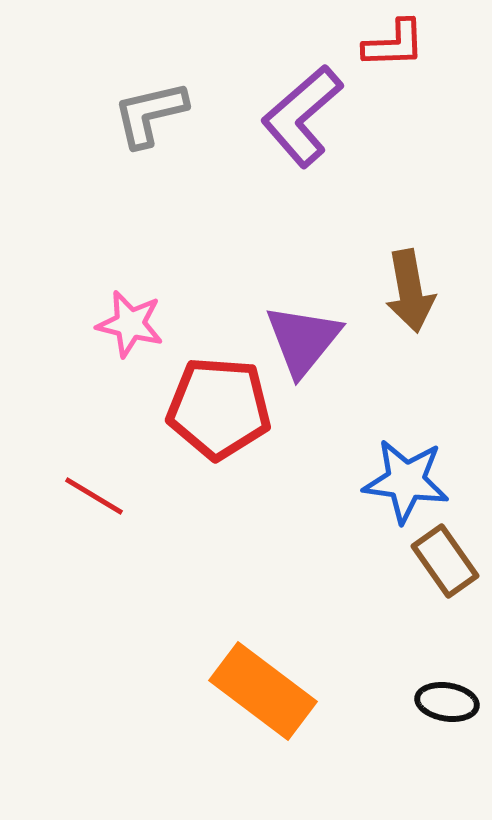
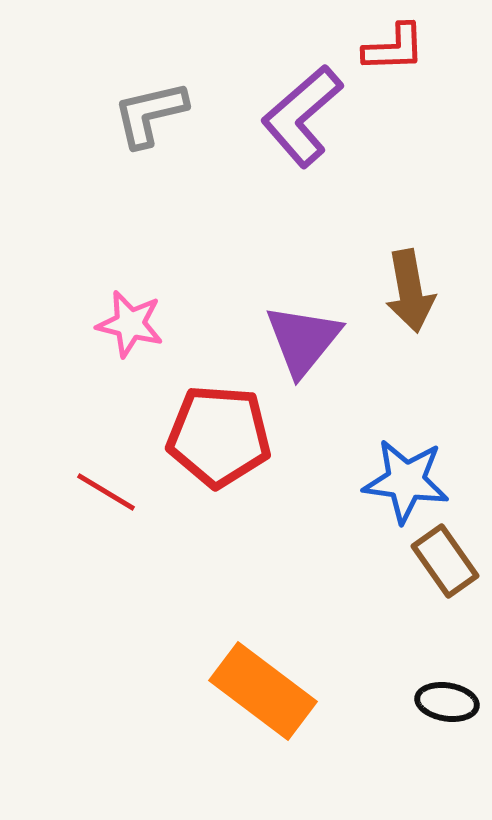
red L-shape: moved 4 px down
red pentagon: moved 28 px down
red line: moved 12 px right, 4 px up
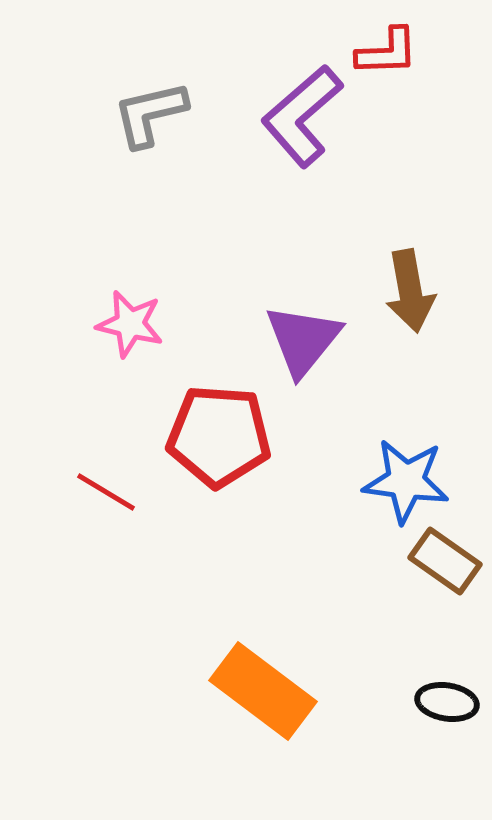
red L-shape: moved 7 px left, 4 px down
brown rectangle: rotated 20 degrees counterclockwise
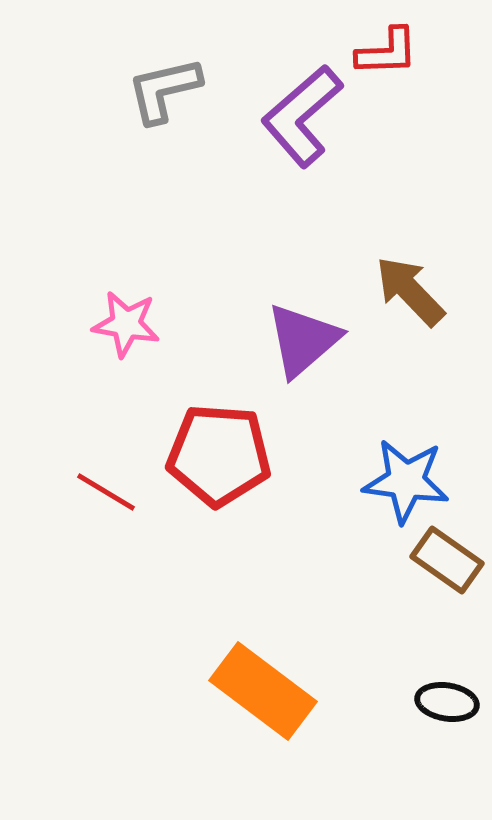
gray L-shape: moved 14 px right, 24 px up
brown arrow: rotated 146 degrees clockwise
pink star: moved 4 px left; rotated 4 degrees counterclockwise
purple triangle: rotated 10 degrees clockwise
red pentagon: moved 19 px down
brown rectangle: moved 2 px right, 1 px up
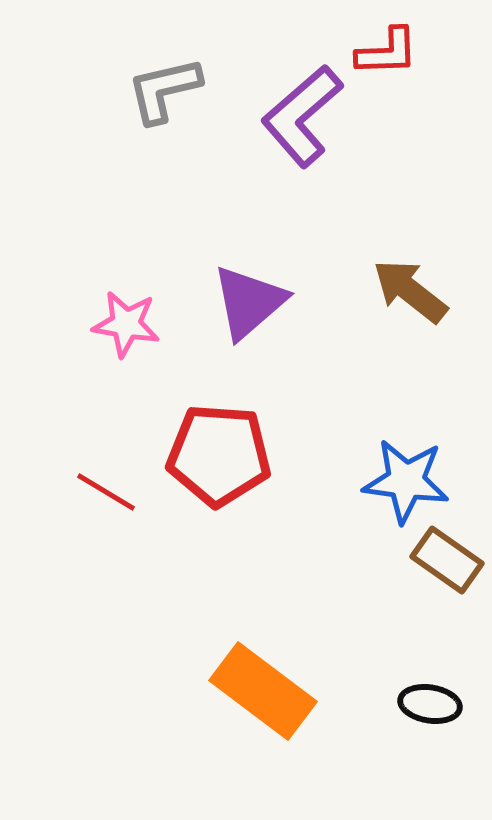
brown arrow: rotated 8 degrees counterclockwise
purple triangle: moved 54 px left, 38 px up
black ellipse: moved 17 px left, 2 px down
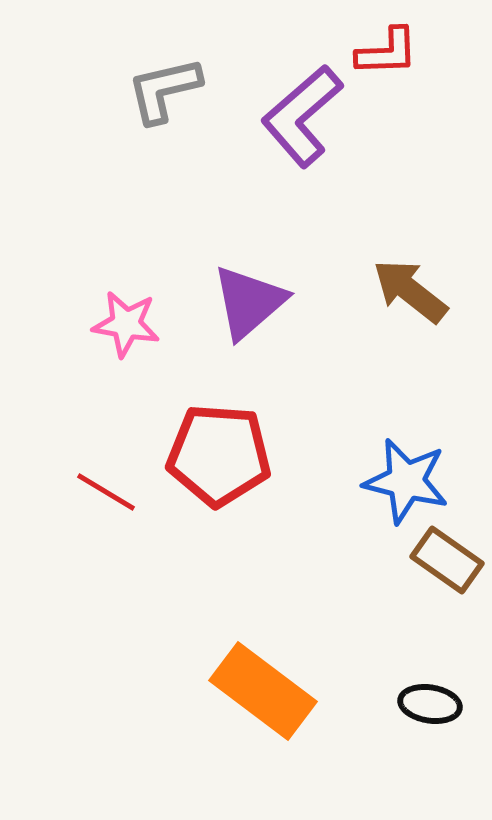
blue star: rotated 6 degrees clockwise
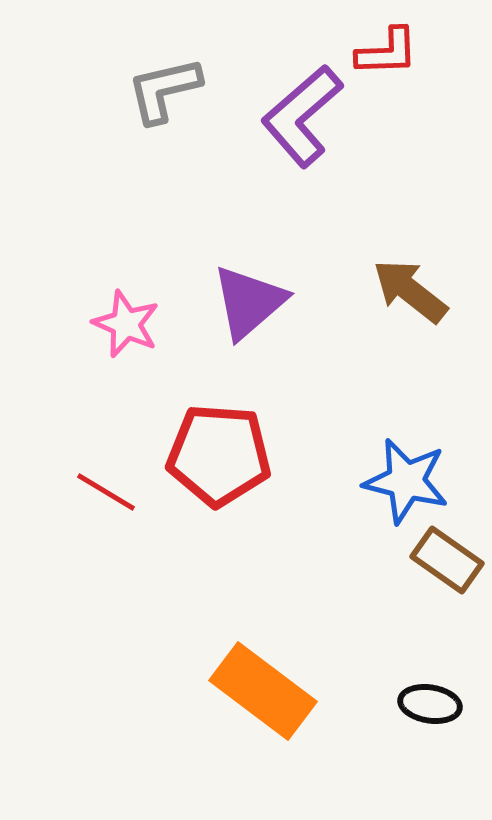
pink star: rotated 14 degrees clockwise
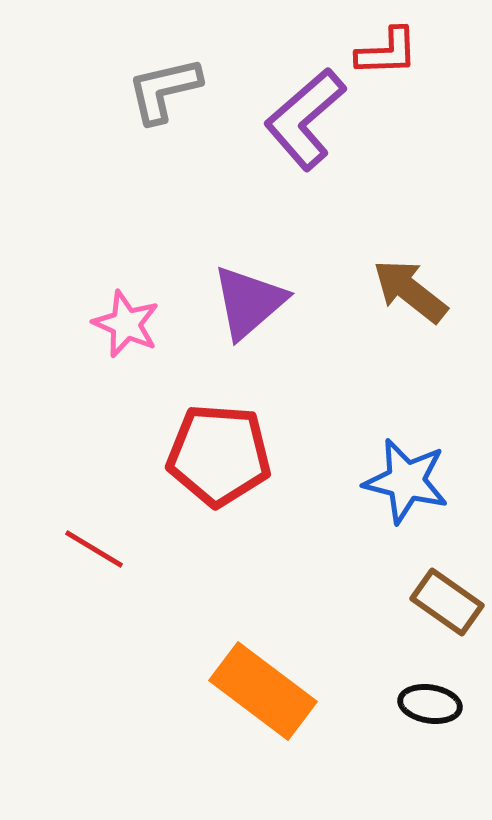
purple L-shape: moved 3 px right, 3 px down
red line: moved 12 px left, 57 px down
brown rectangle: moved 42 px down
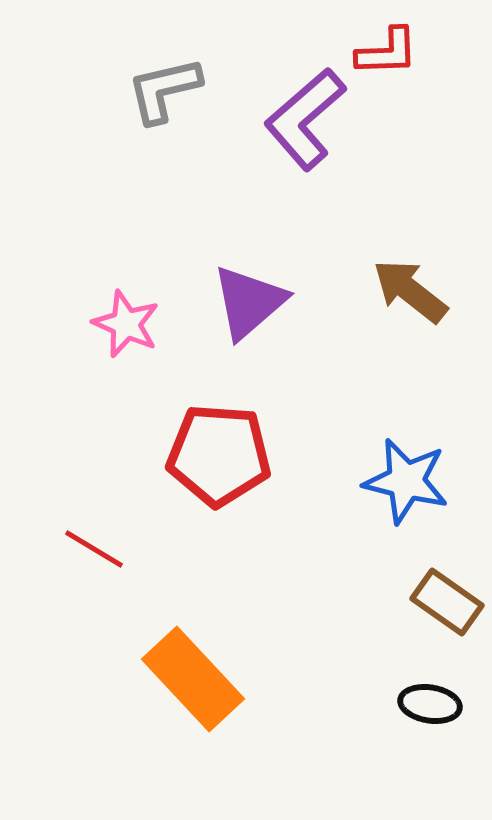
orange rectangle: moved 70 px left, 12 px up; rotated 10 degrees clockwise
